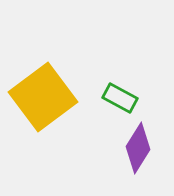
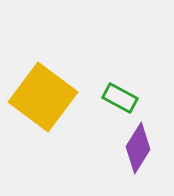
yellow square: rotated 16 degrees counterclockwise
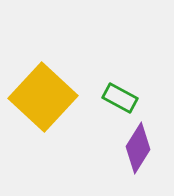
yellow square: rotated 6 degrees clockwise
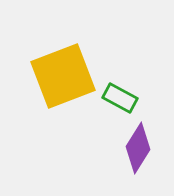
yellow square: moved 20 px right, 21 px up; rotated 26 degrees clockwise
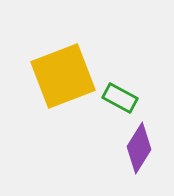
purple diamond: moved 1 px right
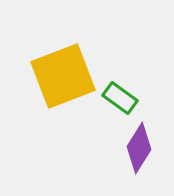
green rectangle: rotated 8 degrees clockwise
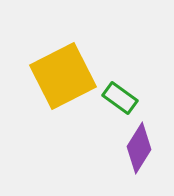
yellow square: rotated 6 degrees counterclockwise
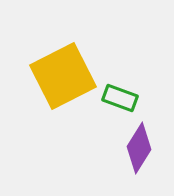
green rectangle: rotated 16 degrees counterclockwise
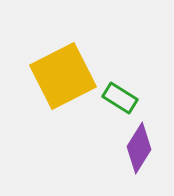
green rectangle: rotated 12 degrees clockwise
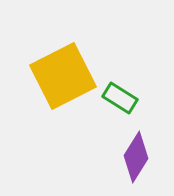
purple diamond: moved 3 px left, 9 px down
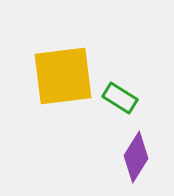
yellow square: rotated 20 degrees clockwise
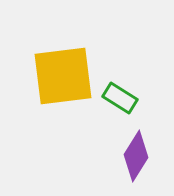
purple diamond: moved 1 px up
